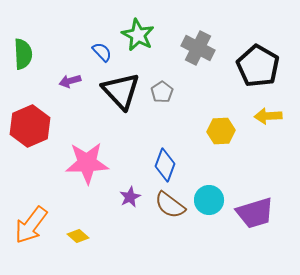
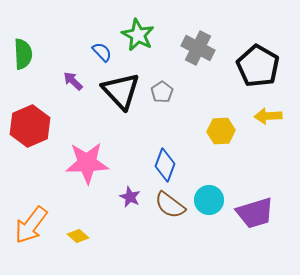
purple arrow: moved 3 px right; rotated 60 degrees clockwise
purple star: rotated 20 degrees counterclockwise
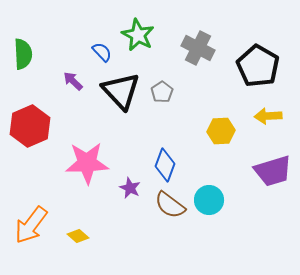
purple star: moved 9 px up
purple trapezoid: moved 18 px right, 42 px up
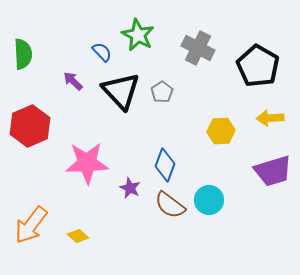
yellow arrow: moved 2 px right, 2 px down
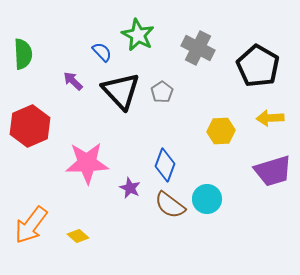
cyan circle: moved 2 px left, 1 px up
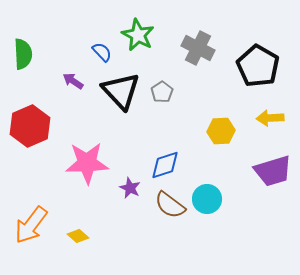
purple arrow: rotated 10 degrees counterclockwise
blue diamond: rotated 52 degrees clockwise
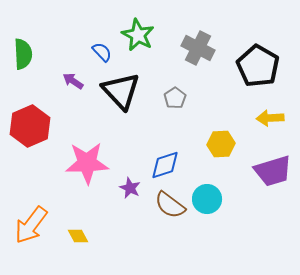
gray pentagon: moved 13 px right, 6 px down
yellow hexagon: moved 13 px down
yellow diamond: rotated 20 degrees clockwise
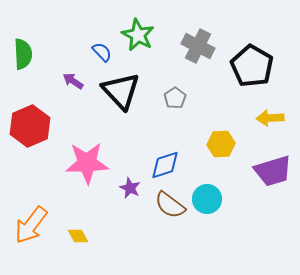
gray cross: moved 2 px up
black pentagon: moved 6 px left
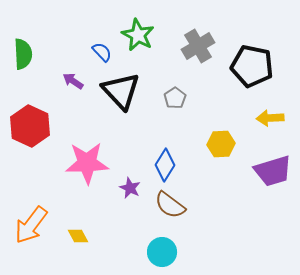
gray cross: rotated 32 degrees clockwise
black pentagon: rotated 18 degrees counterclockwise
red hexagon: rotated 12 degrees counterclockwise
blue diamond: rotated 40 degrees counterclockwise
cyan circle: moved 45 px left, 53 px down
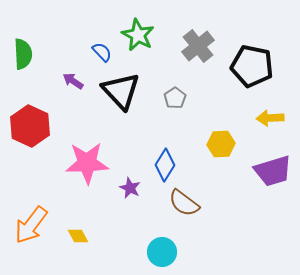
gray cross: rotated 8 degrees counterclockwise
brown semicircle: moved 14 px right, 2 px up
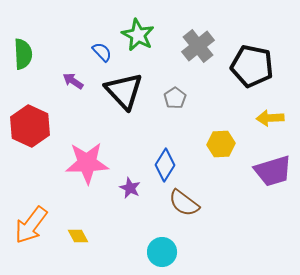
black triangle: moved 3 px right
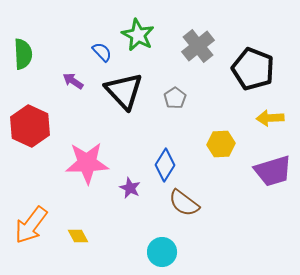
black pentagon: moved 1 px right, 3 px down; rotated 9 degrees clockwise
